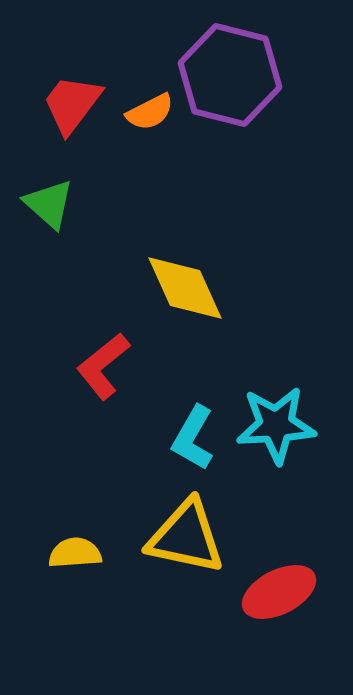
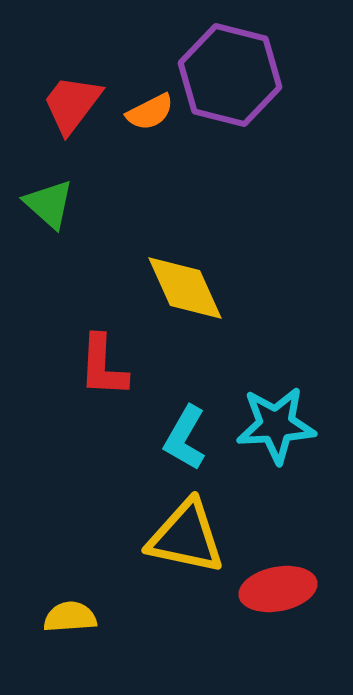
red L-shape: rotated 48 degrees counterclockwise
cyan L-shape: moved 8 px left
yellow semicircle: moved 5 px left, 64 px down
red ellipse: moved 1 px left, 3 px up; rotated 16 degrees clockwise
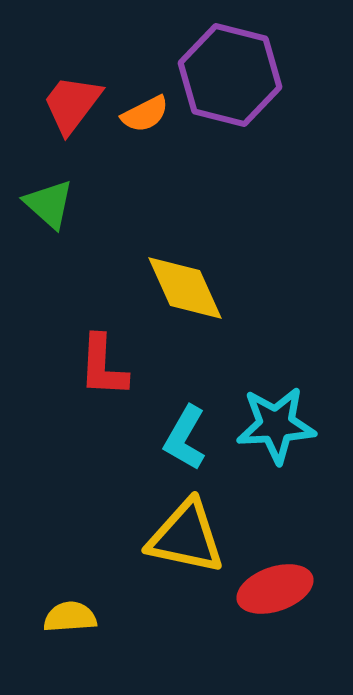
orange semicircle: moved 5 px left, 2 px down
red ellipse: moved 3 px left; rotated 8 degrees counterclockwise
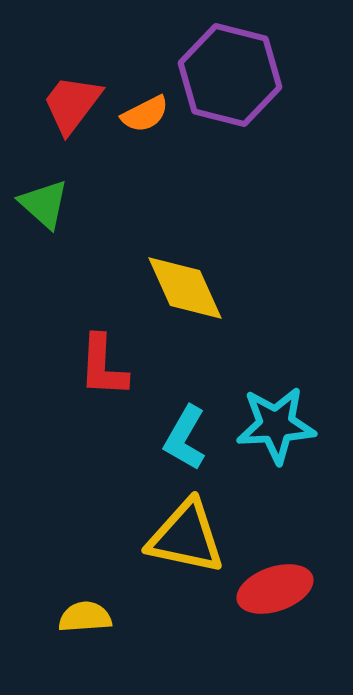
green triangle: moved 5 px left
yellow semicircle: moved 15 px right
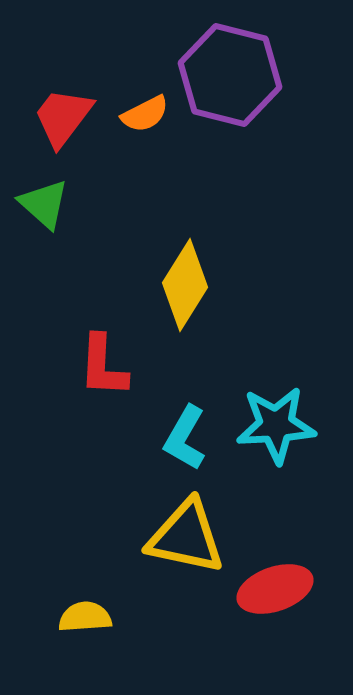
red trapezoid: moved 9 px left, 13 px down
yellow diamond: moved 3 px up; rotated 56 degrees clockwise
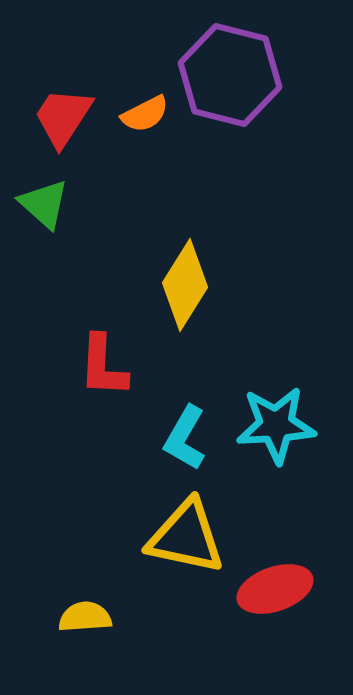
red trapezoid: rotated 4 degrees counterclockwise
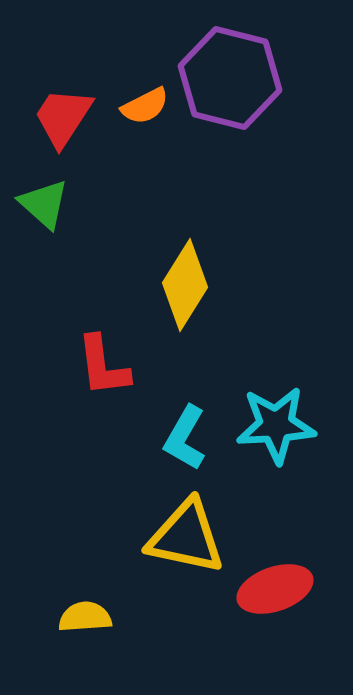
purple hexagon: moved 3 px down
orange semicircle: moved 8 px up
red L-shape: rotated 10 degrees counterclockwise
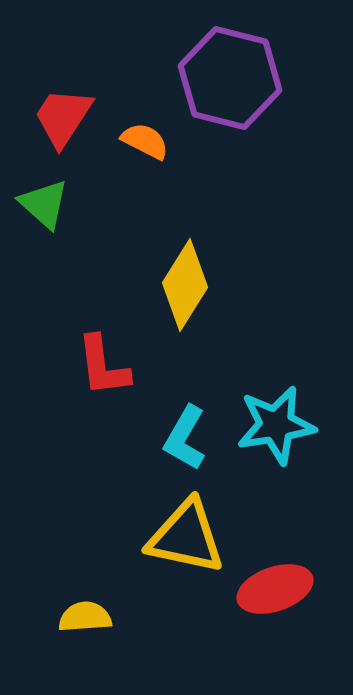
orange semicircle: moved 35 px down; rotated 126 degrees counterclockwise
cyan star: rotated 6 degrees counterclockwise
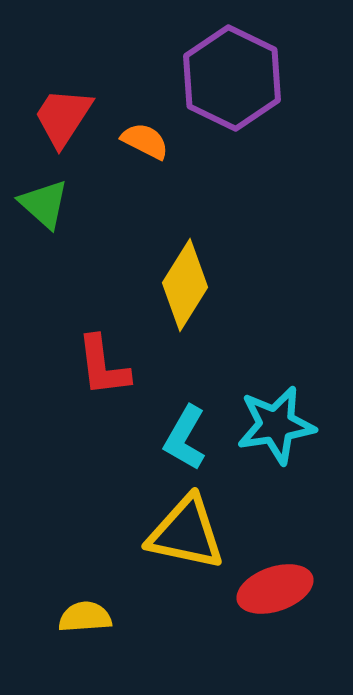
purple hexagon: moved 2 px right; rotated 12 degrees clockwise
yellow triangle: moved 4 px up
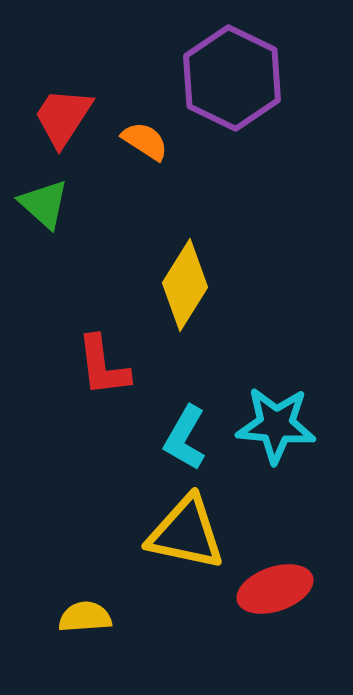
orange semicircle: rotated 6 degrees clockwise
cyan star: rotated 14 degrees clockwise
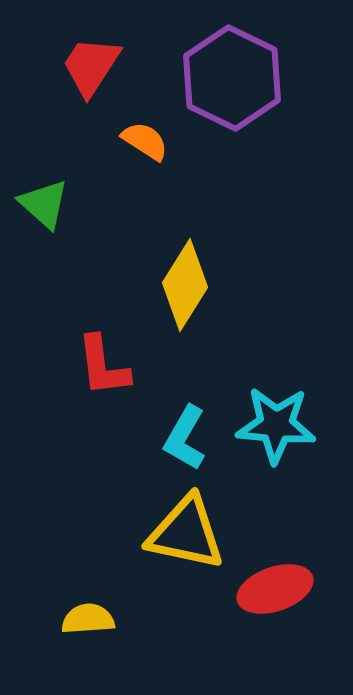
red trapezoid: moved 28 px right, 51 px up
yellow semicircle: moved 3 px right, 2 px down
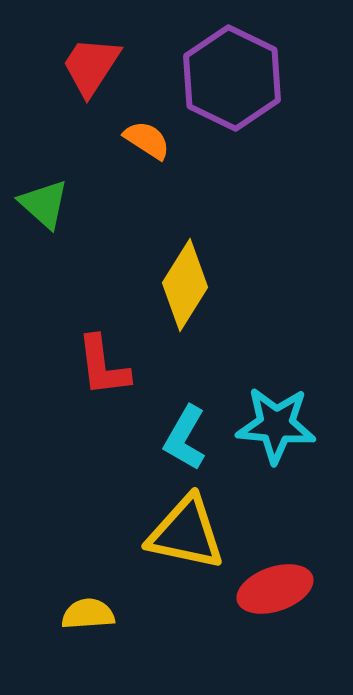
orange semicircle: moved 2 px right, 1 px up
yellow semicircle: moved 5 px up
